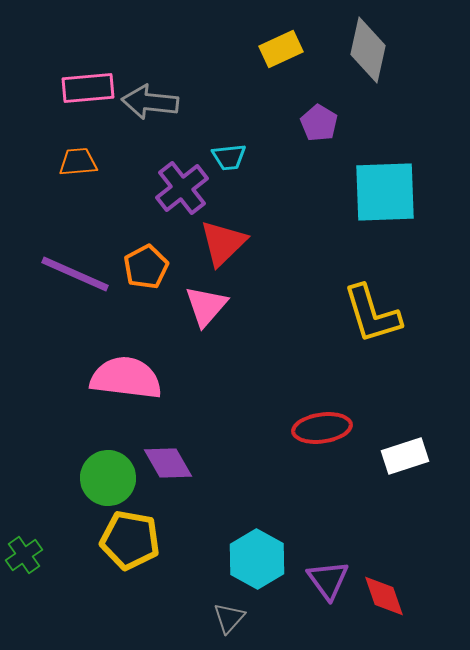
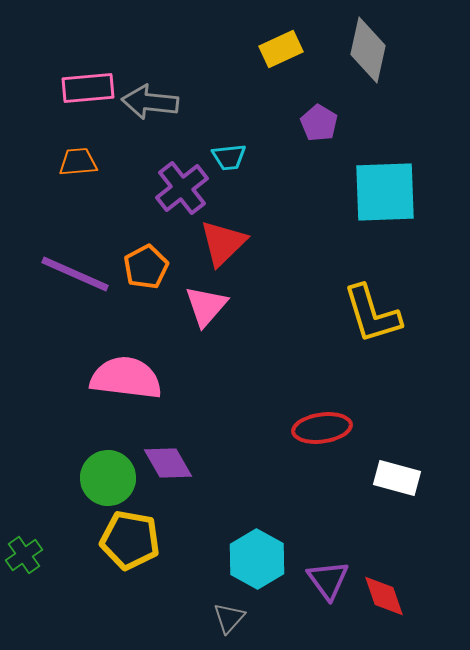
white rectangle: moved 8 px left, 22 px down; rotated 33 degrees clockwise
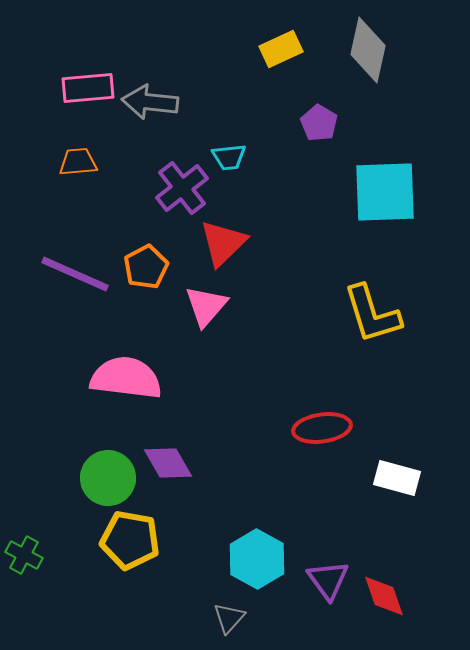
green cross: rotated 27 degrees counterclockwise
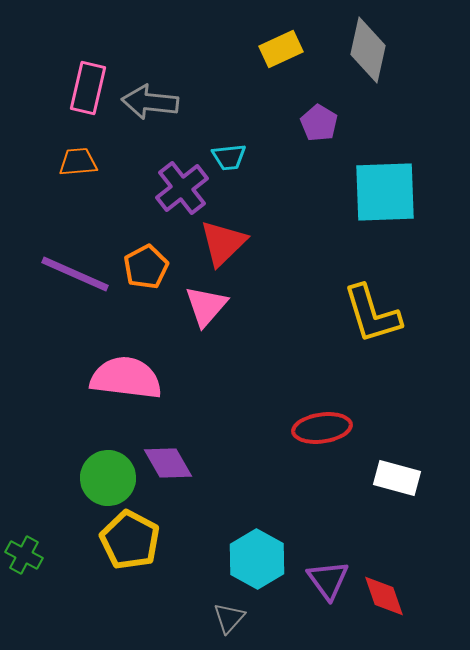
pink rectangle: rotated 72 degrees counterclockwise
yellow pentagon: rotated 18 degrees clockwise
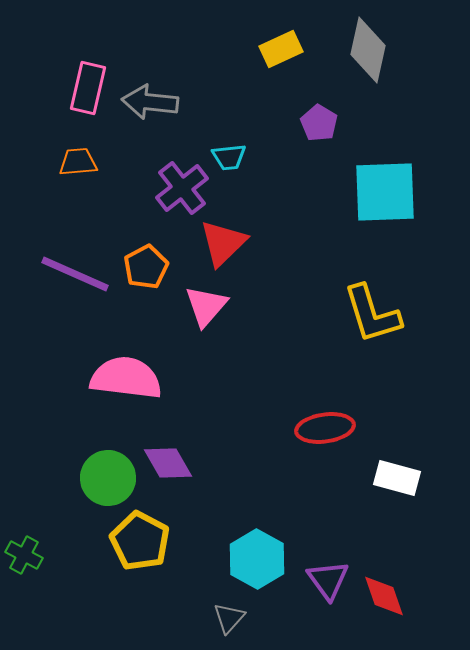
red ellipse: moved 3 px right
yellow pentagon: moved 10 px right, 1 px down
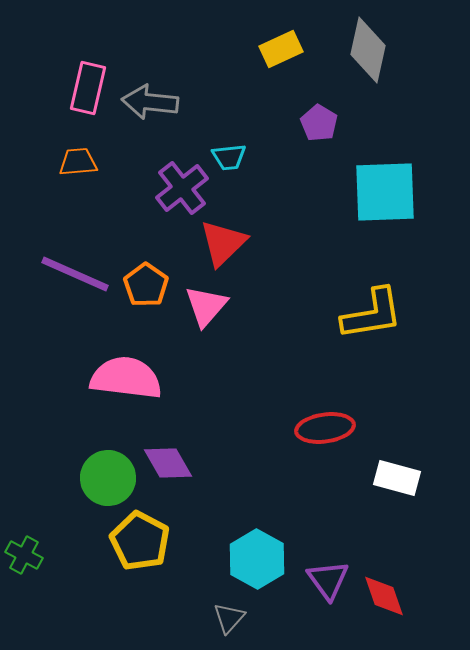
orange pentagon: moved 18 px down; rotated 9 degrees counterclockwise
yellow L-shape: rotated 82 degrees counterclockwise
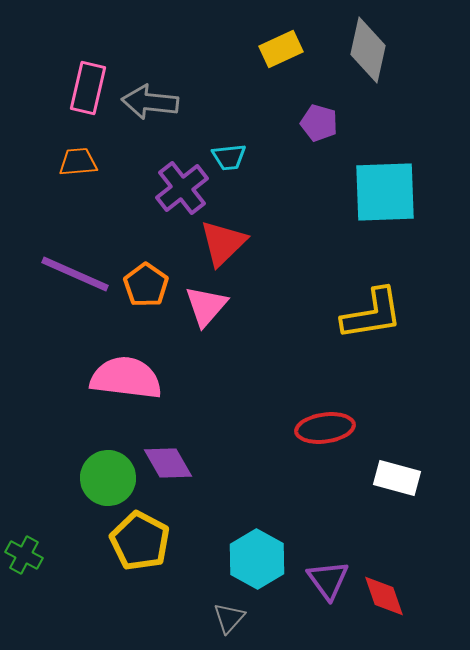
purple pentagon: rotated 15 degrees counterclockwise
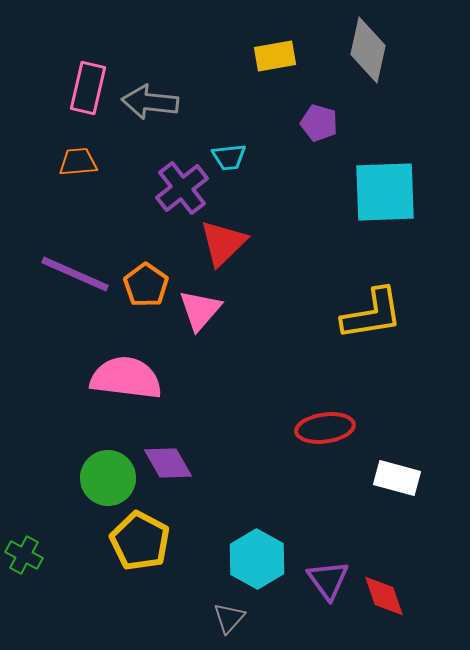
yellow rectangle: moved 6 px left, 7 px down; rotated 15 degrees clockwise
pink triangle: moved 6 px left, 4 px down
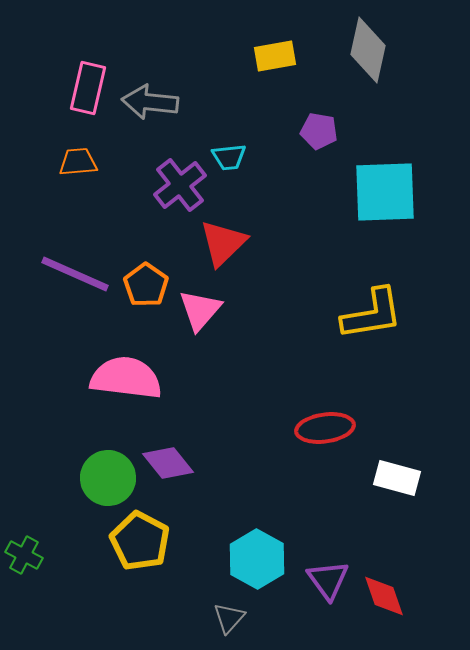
purple pentagon: moved 8 px down; rotated 6 degrees counterclockwise
purple cross: moved 2 px left, 3 px up
purple diamond: rotated 9 degrees counterclockwise
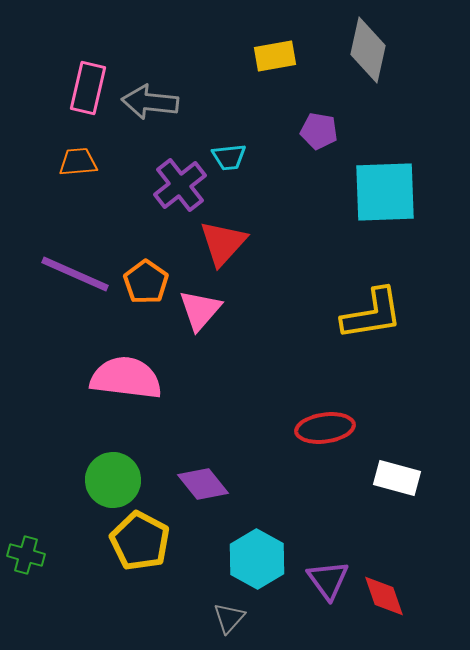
red triangle: rotated 4 degrees counterclockwise
orange pentagon: moved 3 px up
purple diamond: moved 35 px right, 21 px down
green circle: moved 5 px right, 2 px down
green cross: moved 2 px right; rotated 12 degrees counterclockwise
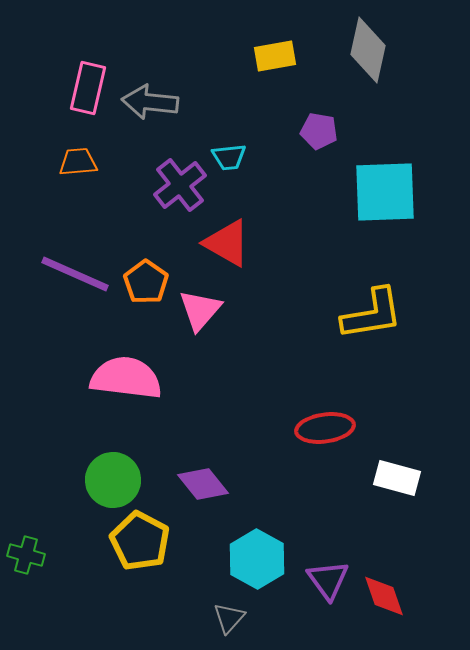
red triangle: moved 4 px right; rotated 42 degrees counterclockwise
